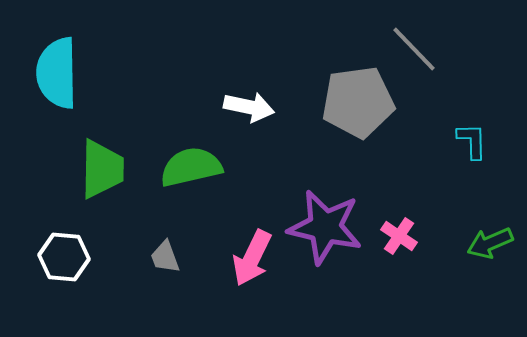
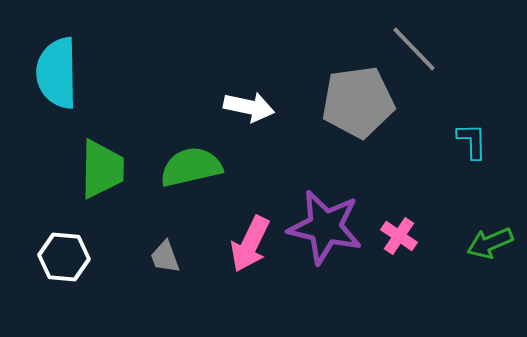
pink arrow: moved 2 px left, 14 px up
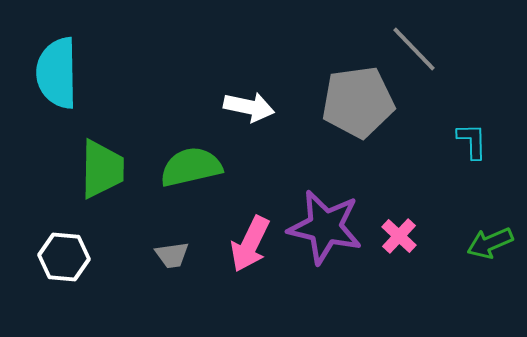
pink cross: rotated 9 degrees clockwise
gray trapezoid: moved 7 px right, 2 px up; rotated 78 degrees counterclockwise
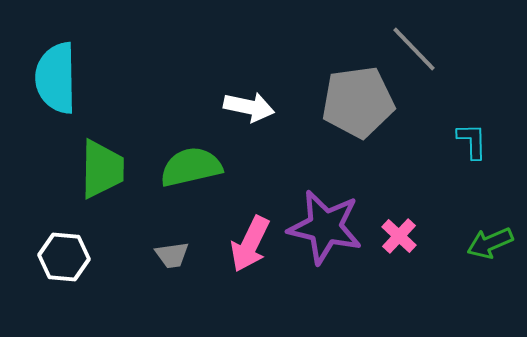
cyan semicircle: moved 1 px left, 5 px down
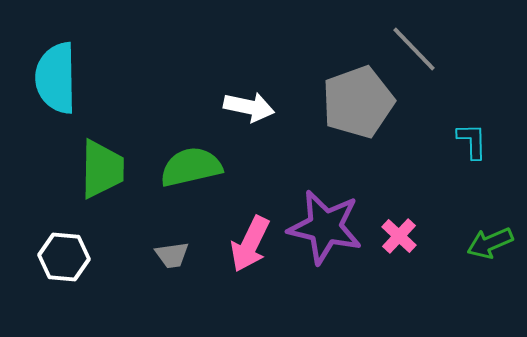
gray pentagon: rotated 12 degrees counterclockwise
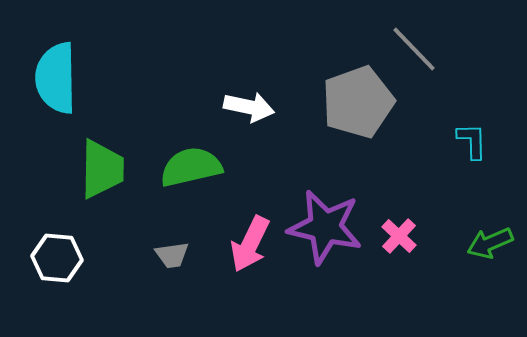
white hexagon: moved 7 px left, 1 px down
